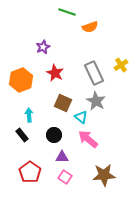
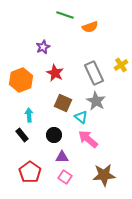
green line: moved 2 px left, 3 px down
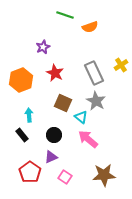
purple triangle: moved 11 px left; rotated 24 degrees counterclockwise
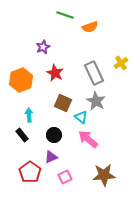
yellow cross: moved 2 px up
pink square: rotated 32 degrees clockwise
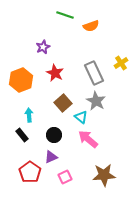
orange semicircle: moved 1 px right, 1 px up
brown square: rotated 24 degrees clockwise
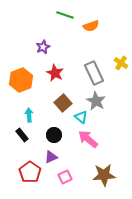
yellow cross: rotated 24 degrees counterclockwise
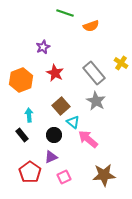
green line: moved 2 px up
gray rectangle: rotated 15 degrees counterclockwise
brown square: moved 2 px left, 3 px down
cyan triangle: moved 8 px left, 5 px down
pink square: moved 1 px left
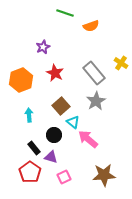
gray star: rotated 12 degrees clockwise
black rectangle: moved 12 px right, 13 px down
purple triangle: rotated 40 degrees clockwise
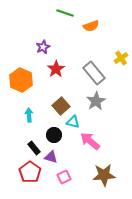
yellow cross: moved 5 px up; rotated 24 degrees clockwise
red star: moved 1 px right, 4 px up; rotated 12 degrees clockwise
orange hexagon: rotated 15 degrees counterclockwise
cyan triangle: rotated 24 degrees counterclockwise
pink arrow: moved 2 px right, 2 px down
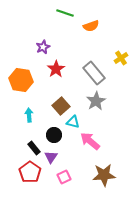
orange hexagon: rotated 15 degrees counterclockwise
purple triangle: rotated 48 degrees clockwise
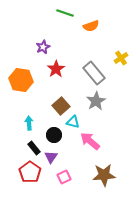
cyan arrow: moved 8 px down
